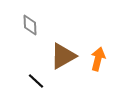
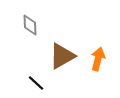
brown triangle: moved 1 px left
black line: moved 2 px down
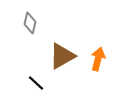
gray diamond: moved 2 px up; rotated 15 degrees clockwise
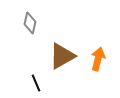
black line: rotated 24 degrees clockwise
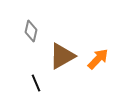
gray diamond: moved 1 px right, 8 px down
orange arrow: rotated 30 degrees clockwise
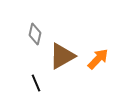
gray diamond: moved 4 px right, 3 px down
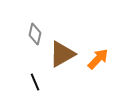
brown triangle: moved 2 px up
black line: moved 1 px left, 1 px up
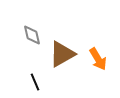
gray diamond: moved 3 px left, 1 px down; rotated 25 degrees counterclockwise
orange arrow: rotated 105 degrees clockwise
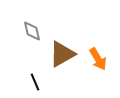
gray diamond: moved 4 px up
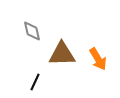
brown triangle: rotated 28 degrees clockwise
black line: rotated 48 degrees clockwise
